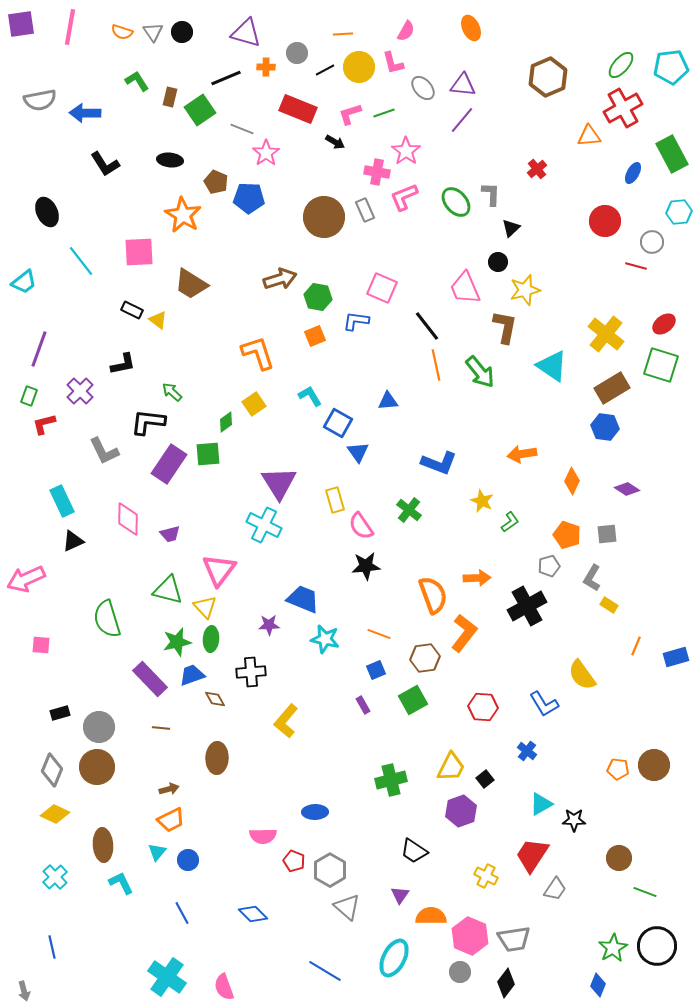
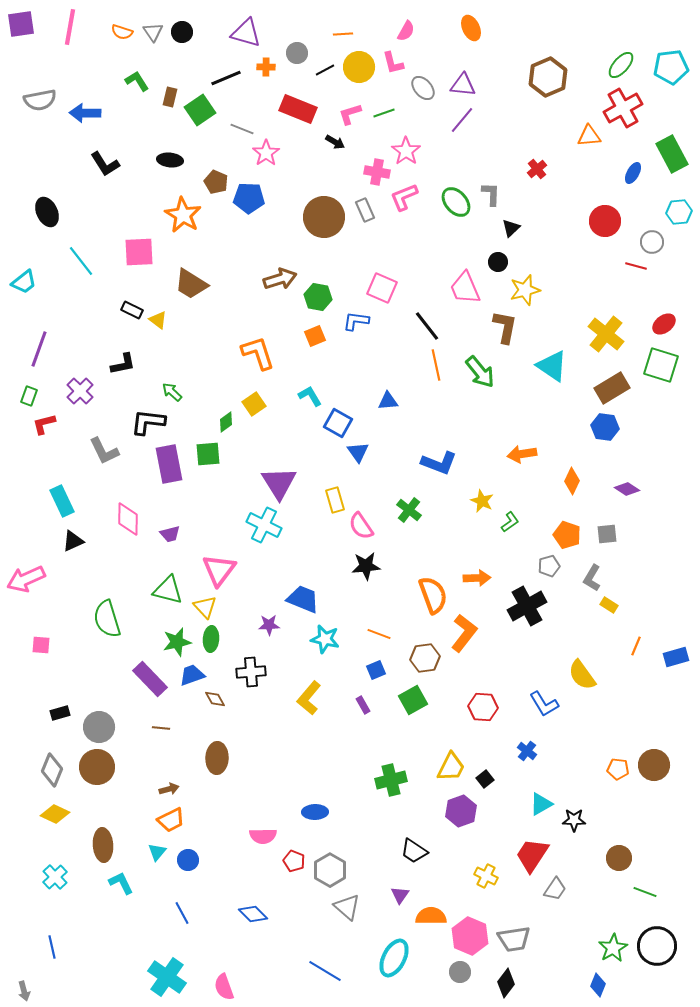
purple rectangle at (169, 464): rotated 45 degrees counterclockwise
yellow L-shape at (286, 721): moved 23 px right, 23 px up
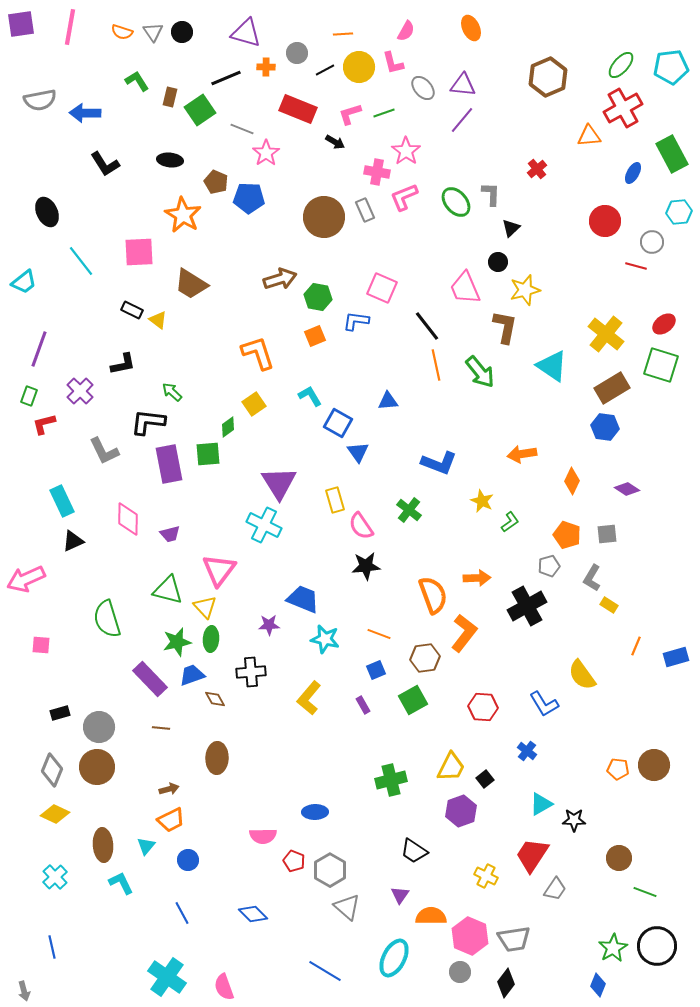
green diamond at (226, 422): moved 2 px right, 5 px down
cyan triangle at (157, 852): moved 11 px left, 6 px up
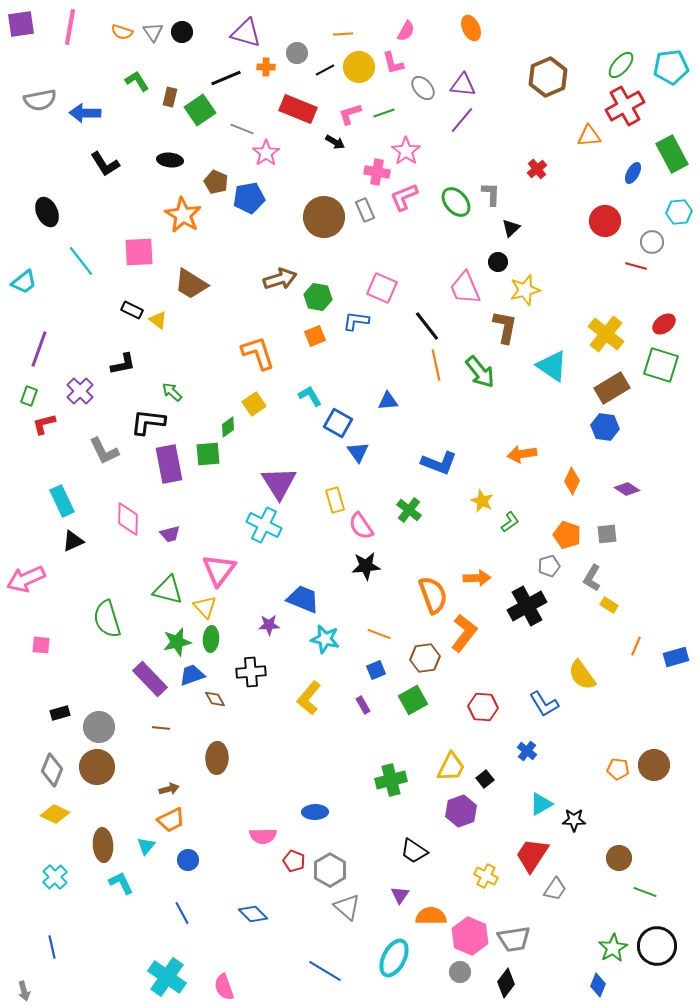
red cross at (623, 108): moved 2 px right, 2 px up
blue pentagon at (249, 198): rotated 12 degrees counterclockwise
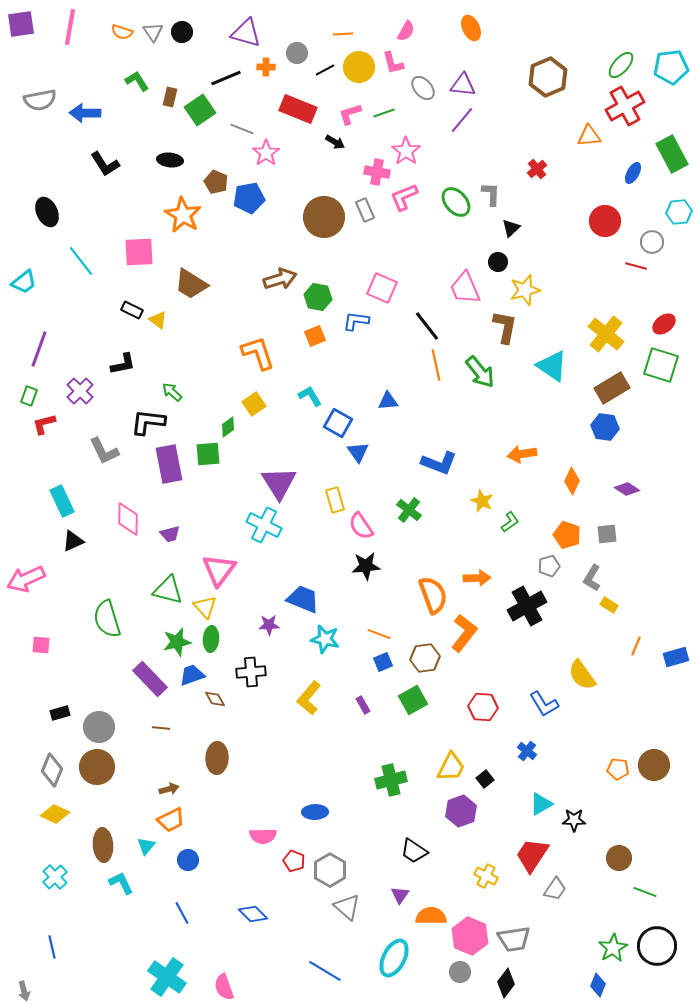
blue square at (376, 670): moved 7 px right, 8 px up
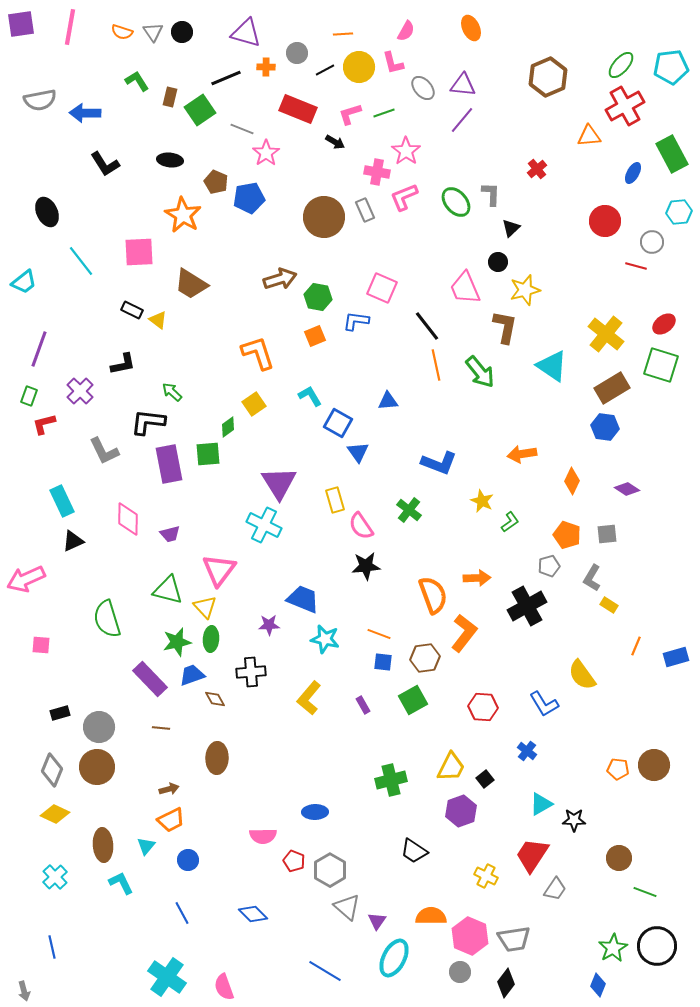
blue square at (383, 662): rotated 30 degrees clockwise
purple triangle at (400, 895): moved 23 px left, 26 px down
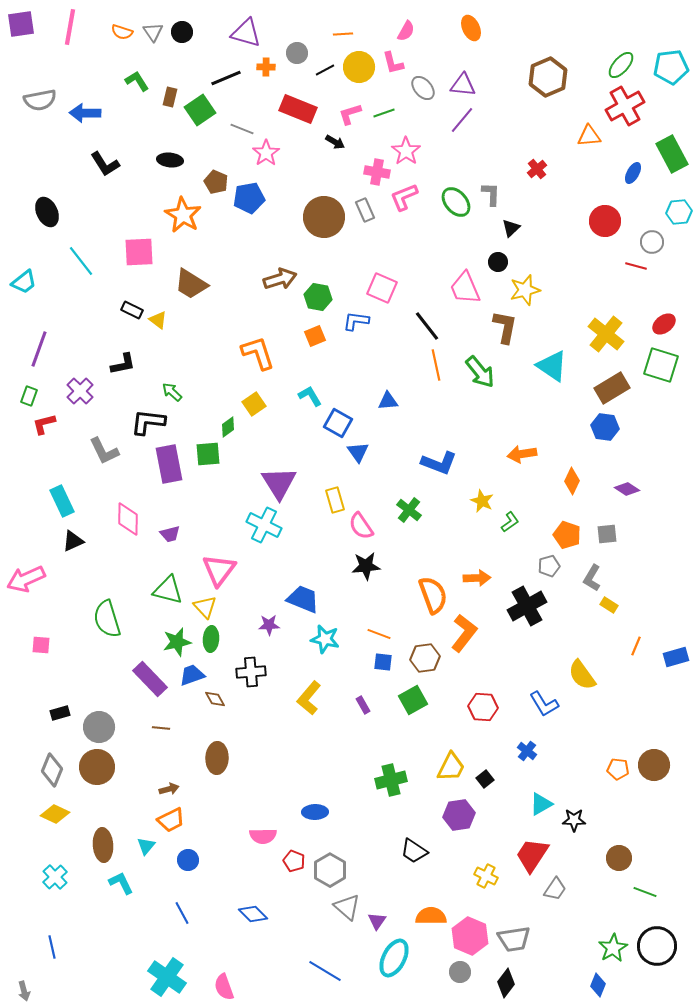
purple hexagon at (461, 811): moved 2 px left, 4 px down; rotated 12 degrees clockwise
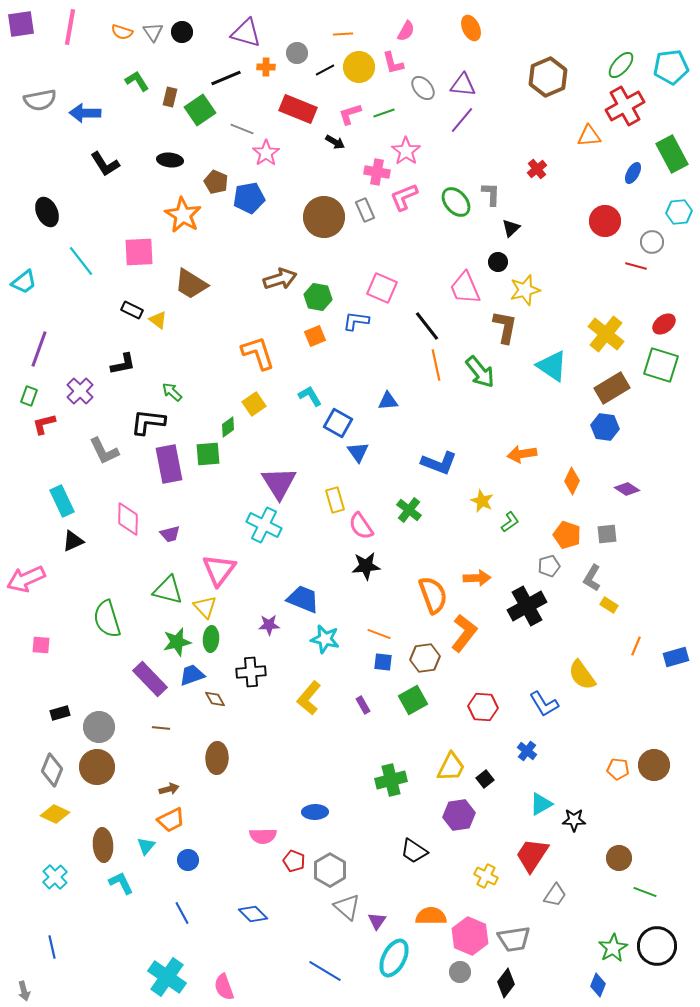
gray trapezoid at (555, 889): moved 6 px down
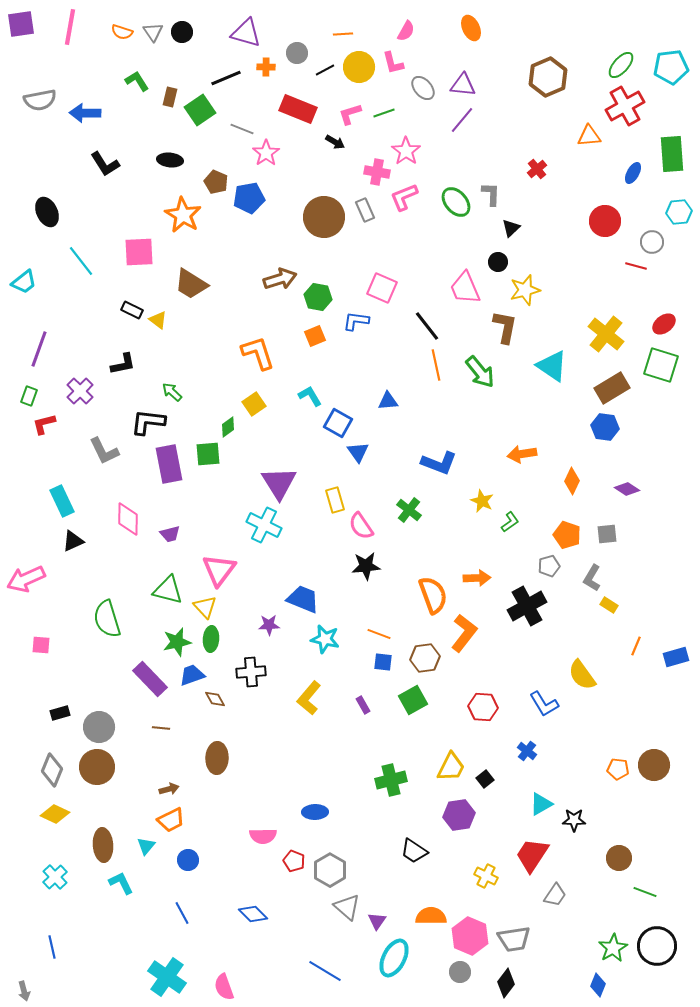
green rectangle at (672, 154): rotated 24 degrees clockwise
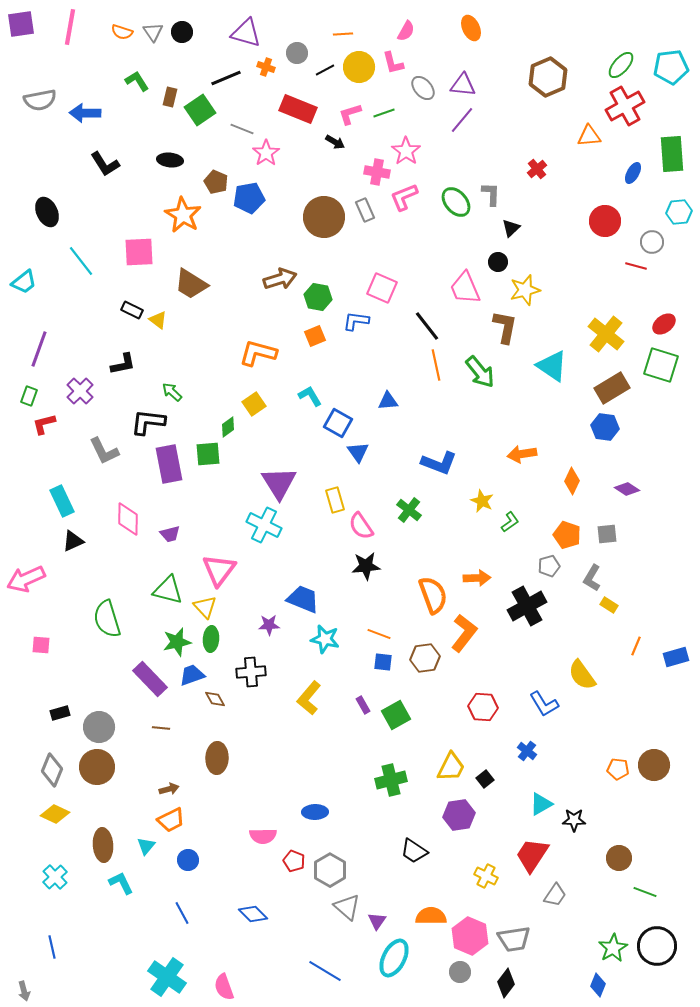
orange cross at (266, 67): rotated 18 degrees clockwise
orange L-shape at (258, 353): rotated 57 degrees counterclockwise
green square at (413, 700): moved 17 px left, 15 px down
